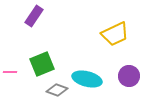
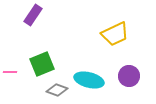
purple rectangle: moved 1 px left, 1 px up
cyan ellipse: moved 2 px right, 1 px down
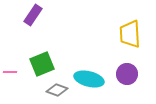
yellow trapezoid: moved 15 px right; rotated 112 degrees clockwise
purple circle: moved 2 px left, 2 px up
cyan ellipse: moved 1 px up
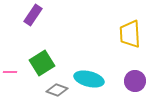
green square: moved 1 px up; rotated 10 degrees counterclockwise
purple circle: moved 8 px right, 7 px down
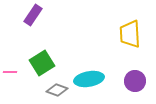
cyan ellipse: rotated 24 degrees counterclockwise
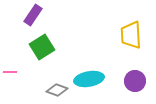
yellow trapezoid: moved 1 px right, 1 px down
green square: moved 16 px up
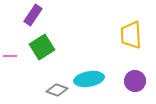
pink line: moved 16 px up
